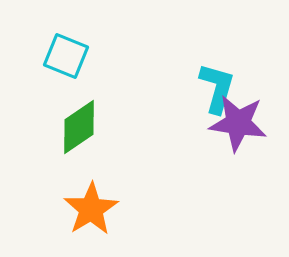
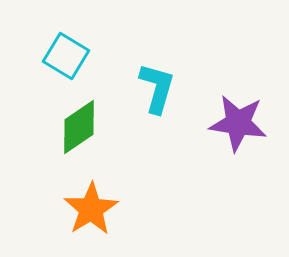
cyan square: rotated 9 degrees clockwise
cyan L-shape: moved 60 px left
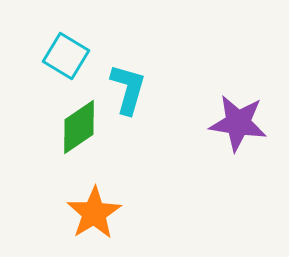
cyan L-shape: moved 29 px left, 1 px down
orange star: moved 3 px right, 4 px down
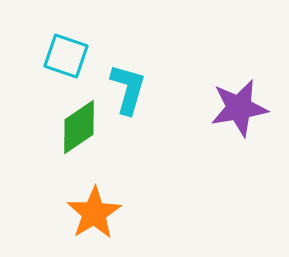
cyan square: rotated 12 degrees counterclockwise
purple star: moved 1 px right, 15 px up; rotated 18 degrees counterclockwise
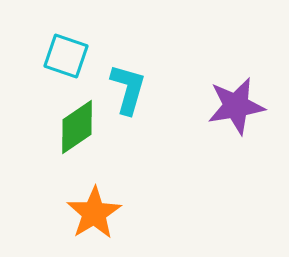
purple star: moved 3 px left, 2 px up
green diamond: moved 2 px left
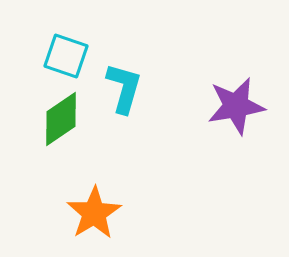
cyan L-shape: moved 4 px left, 1 px up
green diamond: moved 16 px left, 8 px up
